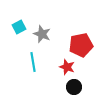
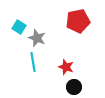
cyan square: rotated 32 degrees counterclockwise
gray star: moved 5 px left, 4 px down
red pentagon: moved 3 px left, 24 px up
red star: moved 1 px left
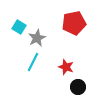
red pentagon: moved 4 px left, 2 px down
gray star: rotated 24 degrees clockwise
cyan line: rotated 36 degrees clockwise
black circle: moved 4 px right
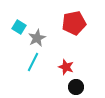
black circle: moved 2 px left
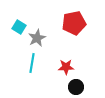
cyan line: moved 1 px left, 1 px down; rotated 18 degrees counterclockwise
red star: rotated 21 degrees counterclockwise
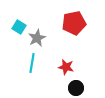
red star: rotated 14 degrees clockwise
black circle: moved 1 px down
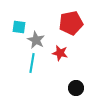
red pentagon: moved 3 px left
cyan square: rotated 24 degrees counterclockwise
gray star: moved 1 px left, 2 px down; rotated 18 degrees counterclockwise
red star: moved 6 px left, 14 px up
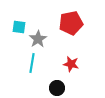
gray star: moved 2 px right, 1 px up; rotated 12 degrees clockwise
red star: moved 11 px right, 11 px down
black circle: moved 19 px left
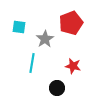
red pentagon: rotated 10 degrees counterclockwise
gray star: moved 7 px right
red star: moved 2 px right, 2 px down
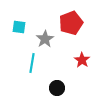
red star: moved 9 px right, 6 px up; rotated 21 degrees clockwise
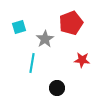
cyan square: rotated 24 degrees counterclockwise
red star: rotated 28 degrees counterclockwise
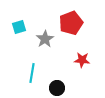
cyan line: moved 10 px down
